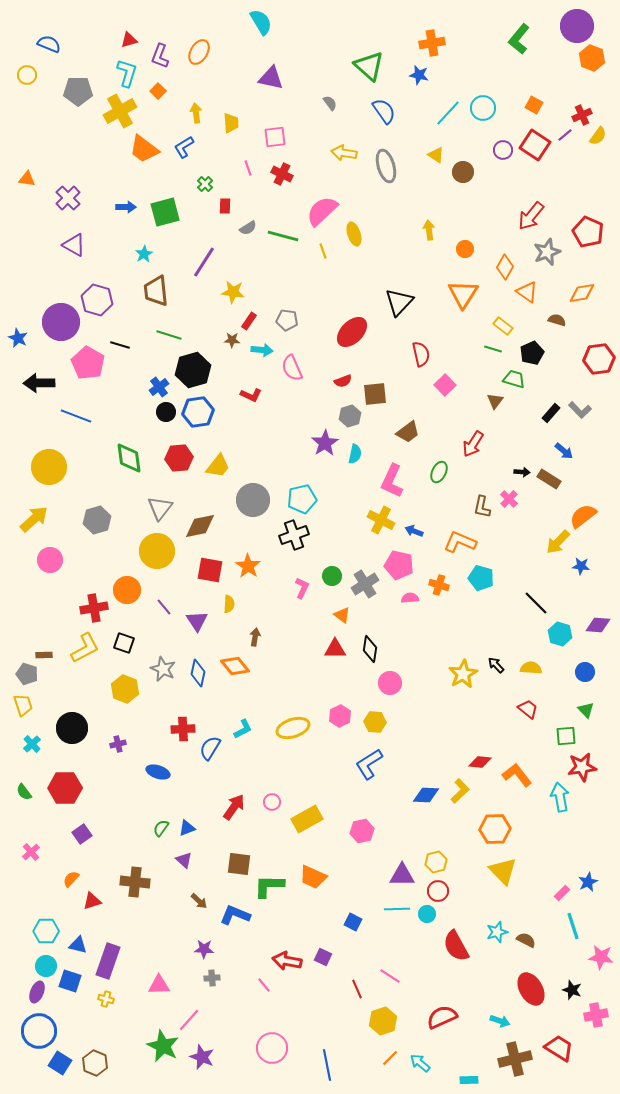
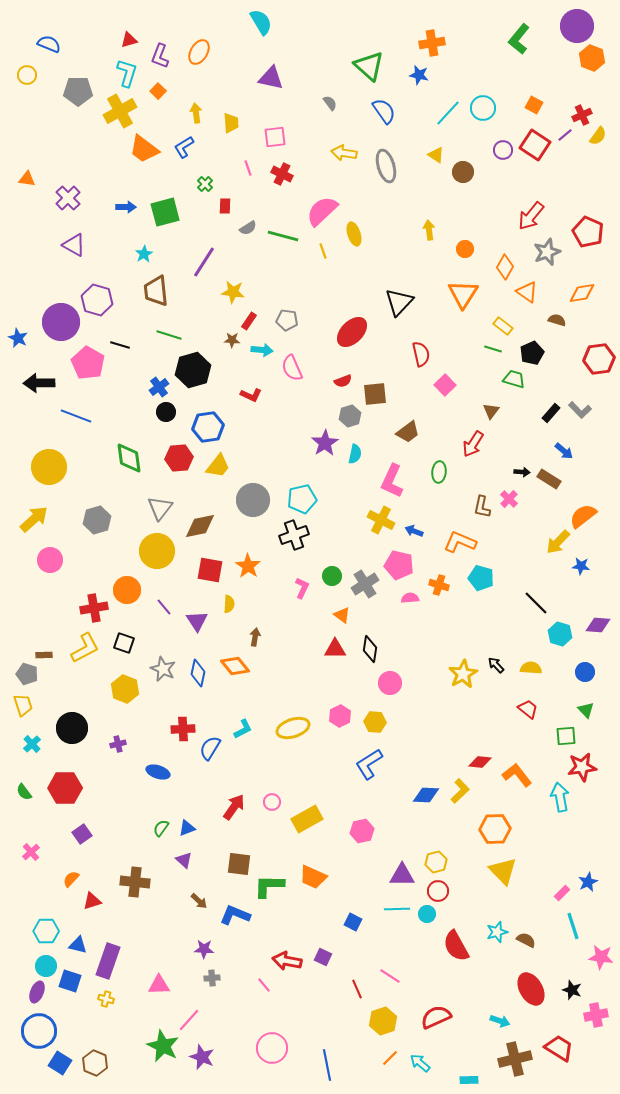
brown triangle at (495, 401): moved 4 px left, 10 px down
blue hexagon at (198, 412): moved 10 px right, 15 px down
green ellipse at (439, 472): rotated 20 degrees counterclockwise
red semicircle at (442, 1017): moved 6 px left
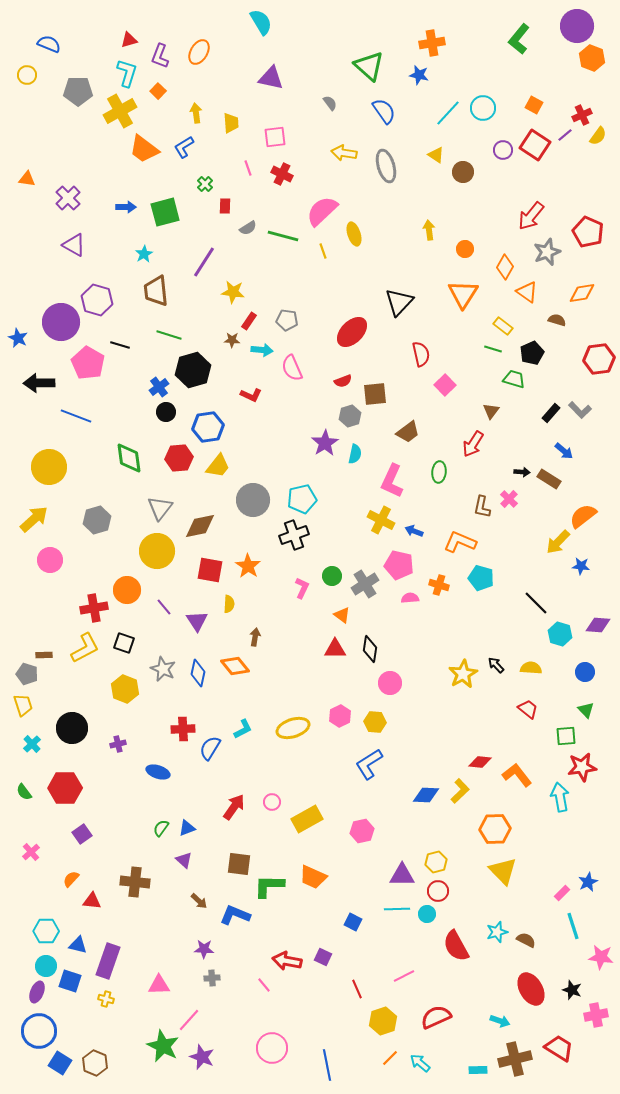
red triangle at (92, 901): rotated 24 degrees clockwise
pink line at (390, 976): moved 14 px right; rotated 60 degrees counterclockwise
cyan rectangle at (469, 1080): moved 9 px right, 10 px up
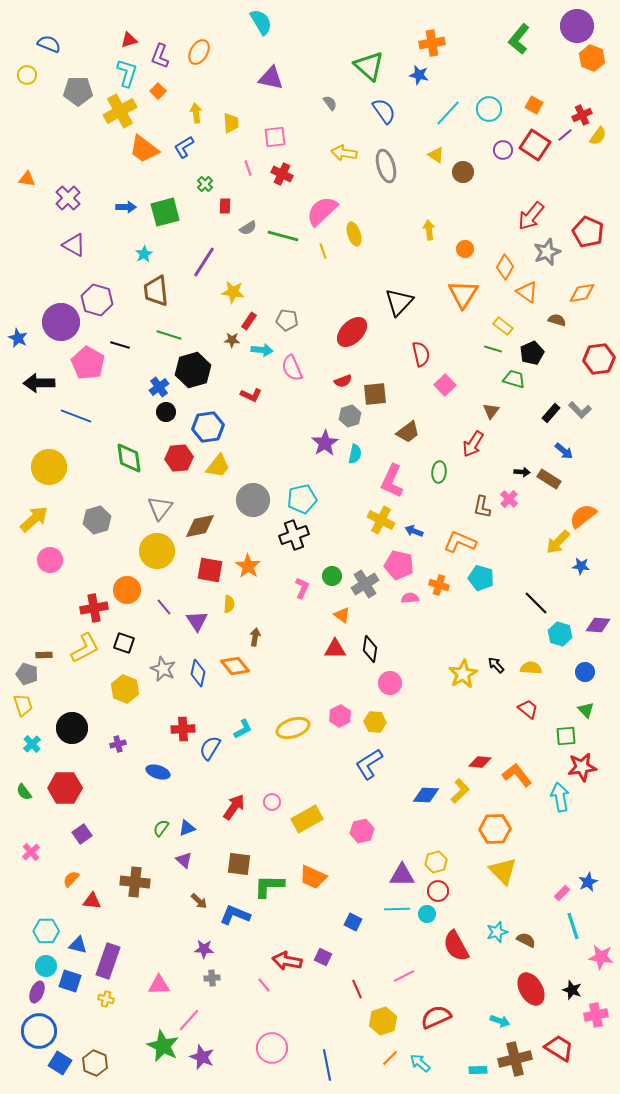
cyan circle at (483, 108): moved 6 px right, 1 px down
